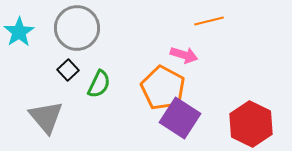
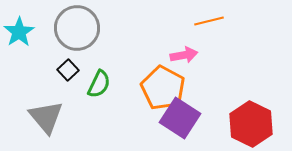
pink arrow: rotated 28 degrees counterclockwise
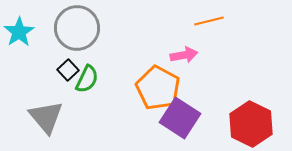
green semicircle: moved 12 px left, 5 px up
orange pentagon: moved 5 px left
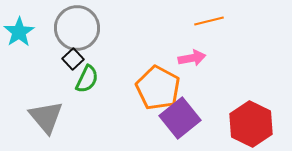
pink arrow: moved 8 px right, 3 px down
black square: moved 5 px right, 11 px up
purple square: rotated 18 degrees clockwise
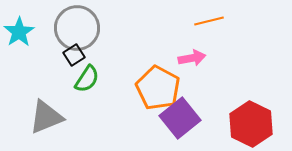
black square: moved 1 px right, 4 px up; rotated 10 degrees clockwise
green semicircle: rotated 8 degrees clockwise
gray triangle: rotated 48 degrees clockwise
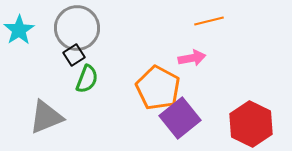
cyan star: moved 2 px up
green semicircle: rotated 12 degrees counterclockwise
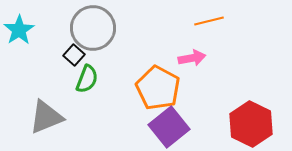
gray circle: moved 16 px right
black square: rotated 15 degrees counterclockwise
purple square: moved 11 px left, 9 px down
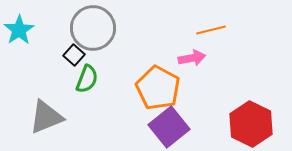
orange line: moved 2 px right, 9 px down
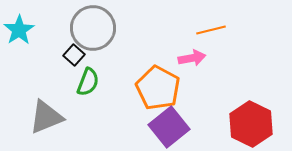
green semicircle: moved 1 px right, 3 px down
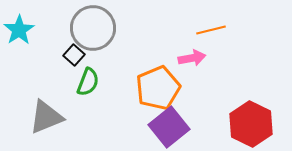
orange pentagon: rotated 21 degrees clockwise
